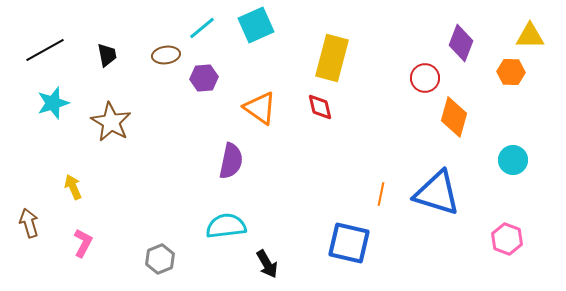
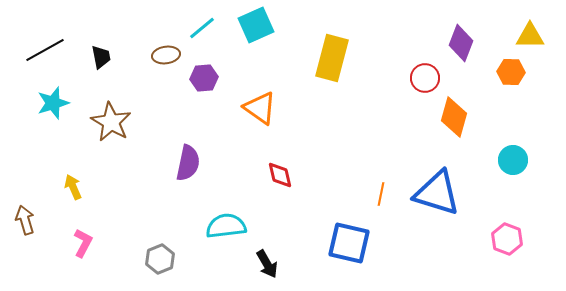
black trapezoid: moved 6 px left, 2 px down
red diamond: moved 40 px left, 68 px down
purple semicircle: moved 43 px left, 2 px down
brown arrow: moved 4 px left, 3 px up
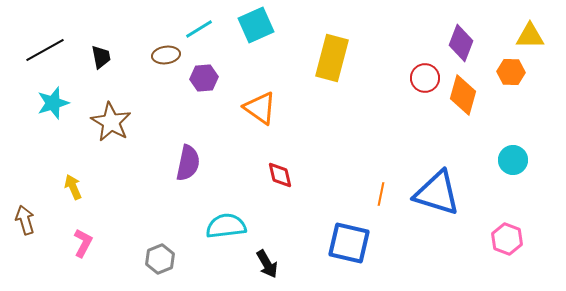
cyan line: moved 3 px left, 1 px down; rotated 8 degrees clockwise
orange diamond: moved 9 px right, 22 px up
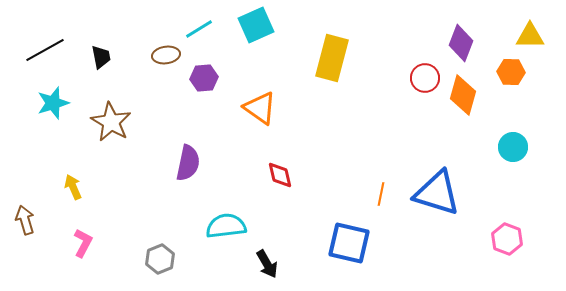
cyan circle: moved 13 px up
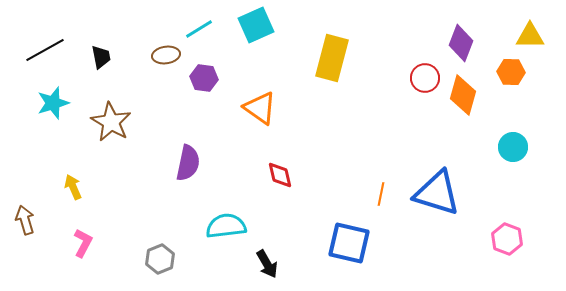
purple hexagon: rotated 12 degrees clockwise
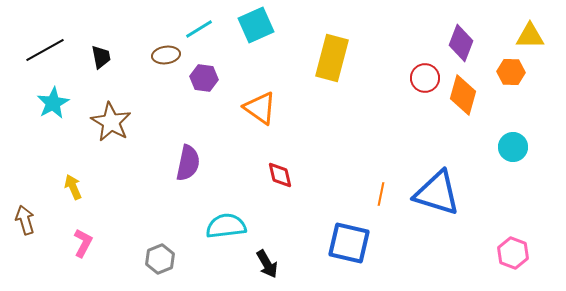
cyan star: rotated 12 degrees counterclockwise
pink hexagon: moved 6 px right, 14 px down
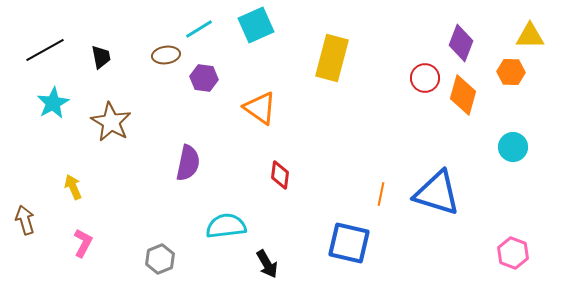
red diamond: rotated 20 degrees clockwise
